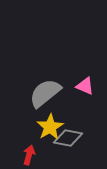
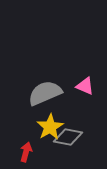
gray semicircle: rotated 16 degrees clockwise
gray diamond: moved 1 px up
red arrow: moved 3 px left, 3 px up
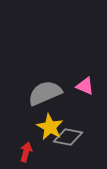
yellow star: rotated 12 degrees counterclockwise
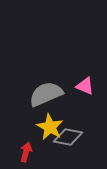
gray semicircle: moved 1 px right, 1 px down
